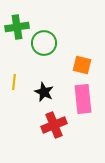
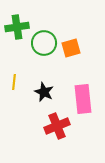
orange square: moved 11 px left, 17 px up; rotated 30 degrees counterclockwise
red cross: moved 3 px right, 1 px down
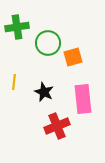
green circle: moved 4 px right
orange square: moved 2 px right, 9 px down
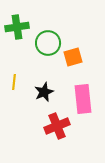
black star: rotated 24 degrees clockwise
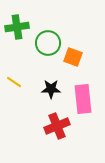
orange square: rotated 36 degrees clockwise
yellow line: rotated 63 degrees counterclockwise
black star: moved 7 px right, 3 px up; rotated 24 degrees clockwise
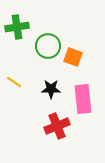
green circle: moved 3 px down
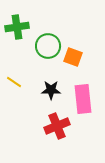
black star: moved 1 px down
